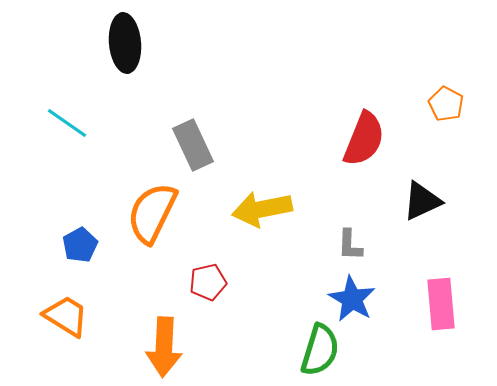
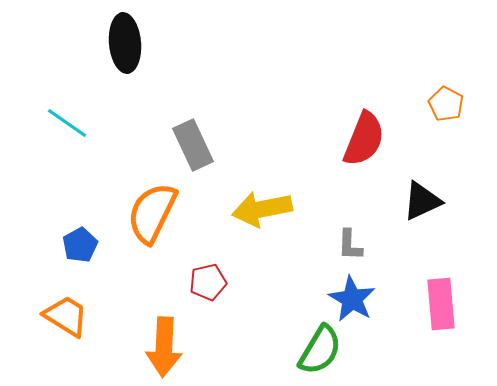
green semicircle: rotated 14 degrees clockwise
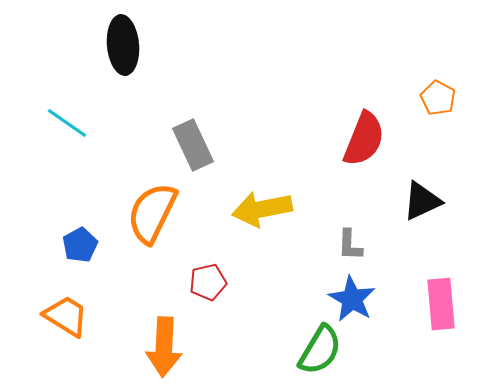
black ellipse: moved 2 px left, 2 px down
orange pentagon: moved 8 px left, 6 px up
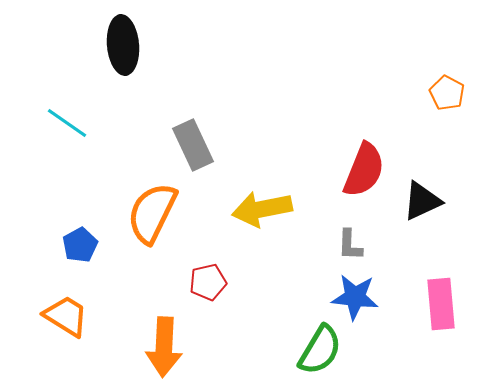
orange pentagon: moved 9 px right, 5 px up
red semicircle: moved 31 px down
blue star: moved 3 px right, 2 px up; rotated 24 degrees counterclockwise
